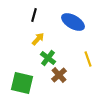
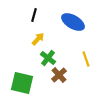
yellow line: moved 2 px left
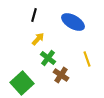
yellow line: moved 1 px right
brown cross: moved 2 px right; rotated 14 degrees counterclockwise
green square: rotated 35 degrees clockwise
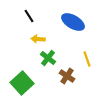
black line: moved 5 px left, 1 px down; rotated 48 degrees counterclockwise
yellow arrow: rotated 128 degrees counterclockwise
brown cross: moved 6 px right, 1 px down
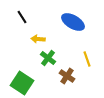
black line: moved 7 px left, 1 px down
green square: rotated 15 degrees counterclockwise
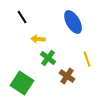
blue ellipse: rotated 30 degrees clockwise
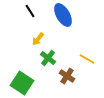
black line: moved 8 px right, 6 px up
blue ellipse: moved 10 px left, 7 px up
yellow arrow: rotated 56 degrees counterclockwise
yellow line: rotated 42 degrees counterclockwise
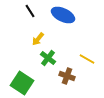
blue ellipse: rotated 35 degrees counterclockwise
brown cross: rotated 14 degrees counterclockwise
